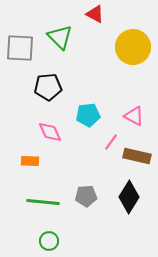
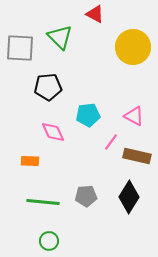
pink diamond: moved 3 px right
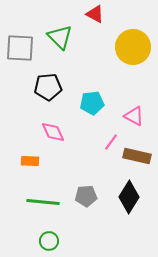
cyan pentagon: moved 4 px right, 12 px up
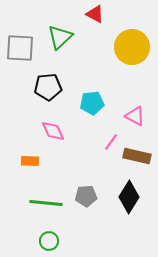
green triangle: rotated 32 degrees clockwise
yellow circle: moved 1 px left
pink triangle: moved 1 px right
pink diamond: moved 1 px up
green line: moved 3 px right, 1 px down
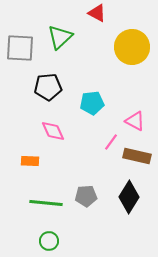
red triangle: moved 2 px right, 1 px up
pink triangle: moved 5 px down
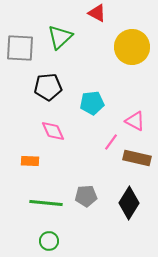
brown rectangle: moved 2 px down
black diamond: moved 6 px down
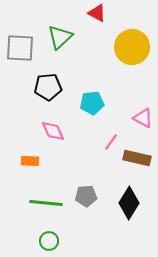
pink triangle: moved 8 px right, 3 px up
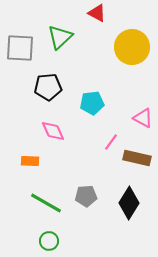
green line: rotated 24 degrees clockwise
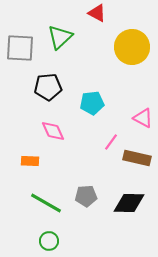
black diamond: rotated 60 degrees clockwise
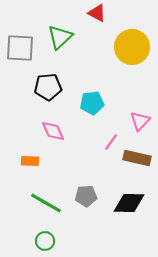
pink triangle: moved 3 px left, 3 px down; rotated 45 degrees clockwise
green circle: moved 4 px left
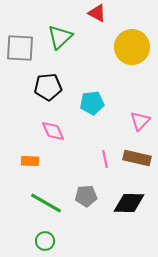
pink line: moved 6 px left, 17 px down; rotated 48 degrees counterclockwise
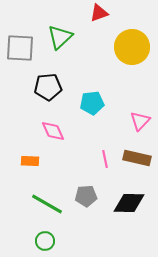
red triangle: moved 2 px right; rotated 48 degrees counterclockwise
green line: moved 1 px right, 1 px down
